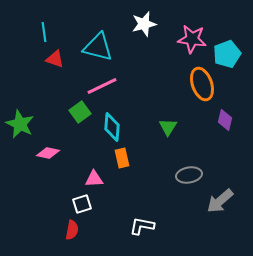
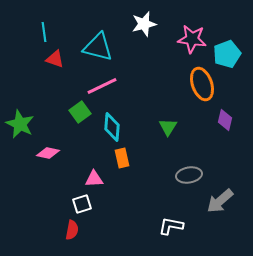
white L-shape: moved 29 px right
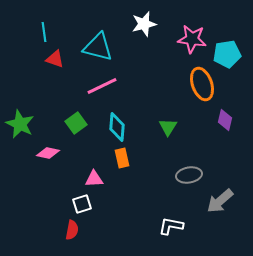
cyan pentagon: rotated 12 degrees clockwise
green square: moved 4 px left, 11 px down
cyan diamond: moved 5 px right
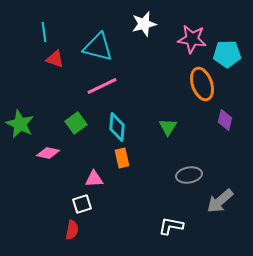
cyan pentagon: rotated 8 degrees clockwise
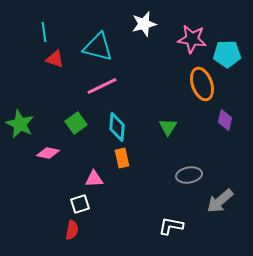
white square: moved 2 px left
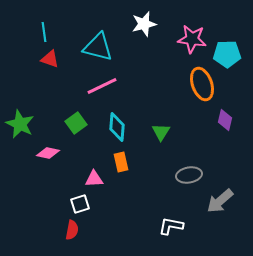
red triangle: moved 5 px left
green triangle: moved 7 px left, 5 px down
orange rectangle: moved 1 px left, 4 px down
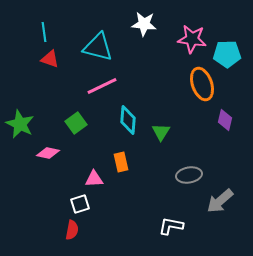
white star: rotated 20 degrees clockwise
cyan diamond: moved 11 px right, 7 px up
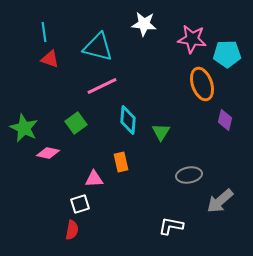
green star: moved 4 px right, 4 px down
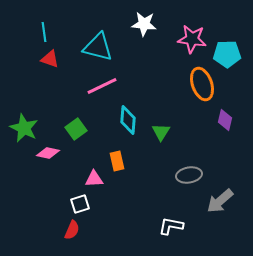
green square: moved 6 px down
orange rectangle: moved 4 px left, 1 px up
red semicircle: rotated 12 degrees clockwise
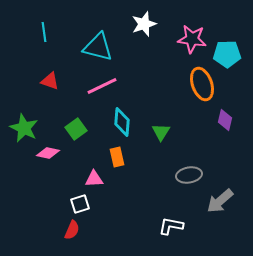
white star: rotated 25 degrees counterclockwise
red triangle: moved 22 px down
cyan diamond: moved 6 px left, 2 px down
orange rectangle: moved 4 px up
